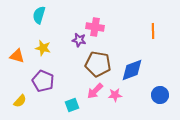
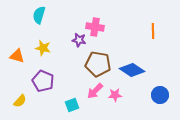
blue diamond: rotated 55 degrees clockwise
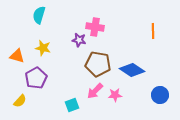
purple pentagon: moved 7 px left, 3 px up; rotated 20 degrees clockwise
